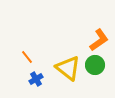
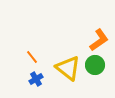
orange line: moved 5 px right
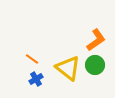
orange L-shape: moved 3 px left
orange line: moved 2 px down; rotated 16 degrees counterclockwise
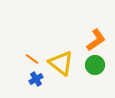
yellow triangle: moved 7 px left, 5 px up
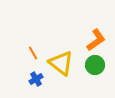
orange line: moved 1 px right, 6 px up; rotated 24 degrees clockwise
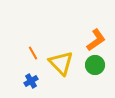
yellow triangle: rotated 8 degrees clockwise
blue cross: moved 5 px left, 2 px down
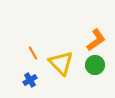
blue cross: moved 1 px left, 1 px up
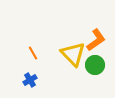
yellow triangle: moved 12 px right, 9 px up
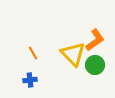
orange L-shape: moved 1 px left
blue cross: rotated 24 degrees clockwise
